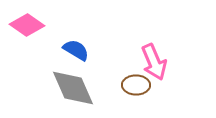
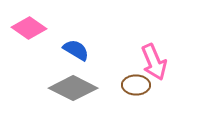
pink diamond: moved 2 px right, 3 px down
gray diamond: rotated 39 degrees counterclockwise
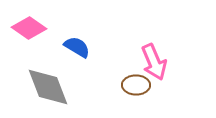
blue semicircle: moved 1 px right, 3 px up
gray diamond: moved 25 px left, 1 px up; rotated 42 degrees clockwise
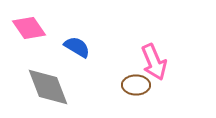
pink diamond: rotated 20 degrees clockwise
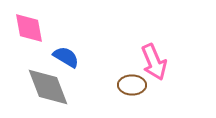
pink diamond: rotated 24 degrees clockwise
blue semicircle: moved 11 px left, 10 px down
brown ellipse: moved 4 px left
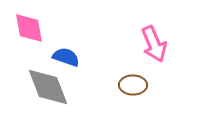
blue semicircle: rotated 12 degrees counterclockwise
pink arrow: moved 18 px up
brown ellipse: moved 1 px right
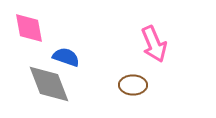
gray diamond: moved 1 px right, 3 px up
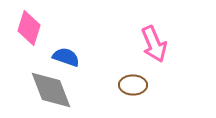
pink diamond: rotated 28 degrees clockwise
gray diamond: moved 2 px right, 6 px down
